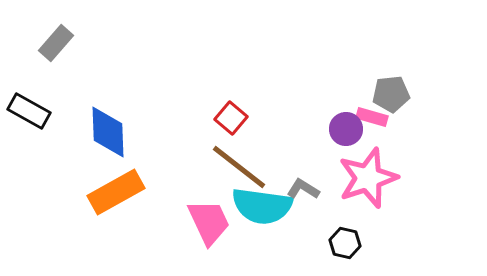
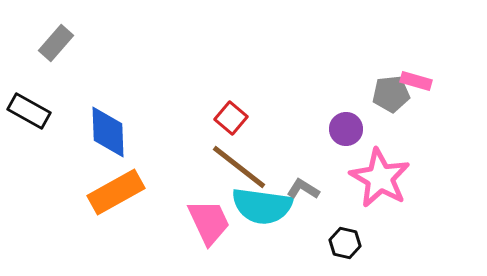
pink rectangle: moved 44 px right, 36 px up
pink star: moved 12 px right; rotated 24 degrees counterclockwise
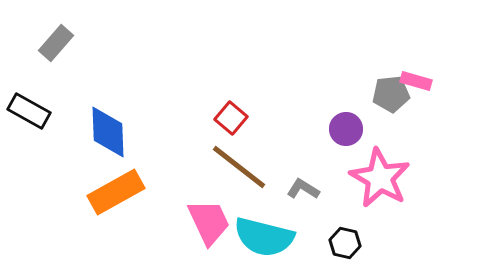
cyan semicircle: moved 2 px right, 31 px down; rotated 6 degrees clockwise
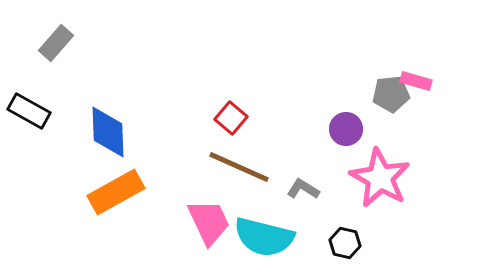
brown line: rotated 14 degrees counterclockwise
